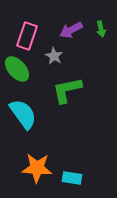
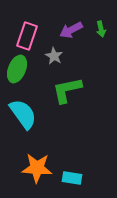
green ellipse: rotated 64 degrees clockwise
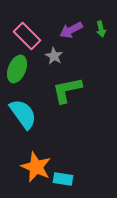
pink rectangle: rotated 64 degrees counterclockwise
orange star: moved 1 px left, 1 px up; rotated 20 degrees clockwise
cyan rectangle: moved 9 px left, 1 px down
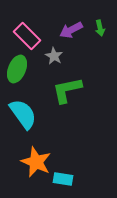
green arrow: moved 1 px left, 1 px up
orange star: moved 5 px up
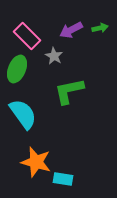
green arrow: rotated 91 degrees counterclockwise
green L-shape: moved 2 px right, 1 px down
orange star: rotated 8 degrees counterclockwise
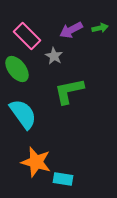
green ellipse: rotated 60 degrees counterclockwise
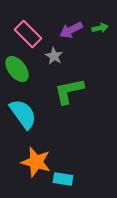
pink rectangle: moved 1 px right, 2 px up
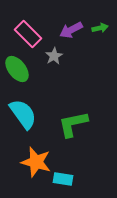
gray star: rotated 12 degrees clockwise
green L-shape: moved 4 px right, 33 px down
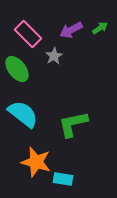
green arrow: rotated 21 degrees counterclockwise
cyan semicircle: rotated 16 degrees counterclockwise
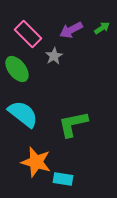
green arrow: moved 2 px right
